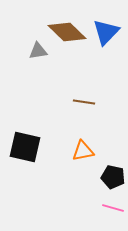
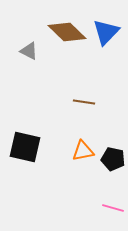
gray triangle: moved 9 px left; rotated 36 degrees clockwise
black pentagon: moved 18 px up
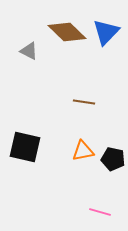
pink line: moved 13 px left, 4 px down
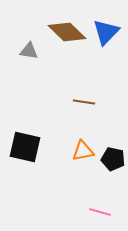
gray triangle: rotated 18 degrees counterclockwise
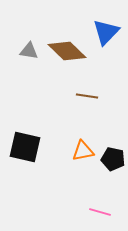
brown diamond: moved 19 px down
brown line: moved 3 px right, 6 px up
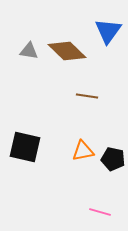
blue triangle: moved 2 px right, 1 px up; rotated 8 degrees counterclockwise
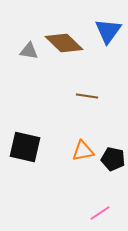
brown diamond: moved 3 px left, 8 px up
pink line: moved 1 px down; rotated 50 degrees counterclockwise
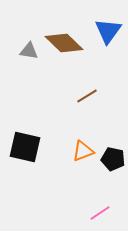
brown line: rotated 40 degrees counterclockwise
orange triangle: rotated 10 degrees counterclockwise
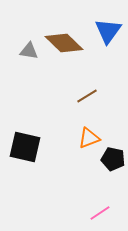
orange triangle: moved 6 px right, 13 px up
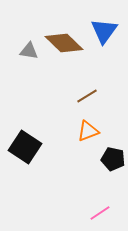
blue triangle: moved 4 px left
orange triangle: moved 1 px left, 7 px up
black square: rotated 20 degrees clockwise
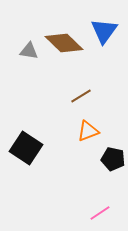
brown line: moved 6 px left
black square: moved 1 px right, 1 px down
